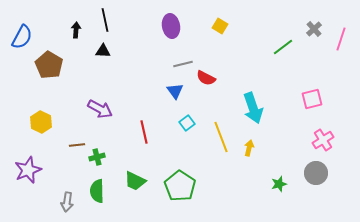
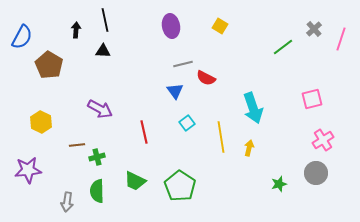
yellow line: rotated 12 degrees clockwise
purple star: rotated 16 degrees clockwise
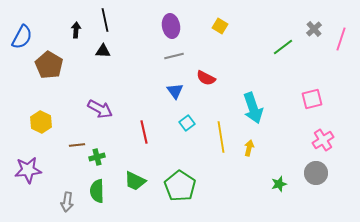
gray line: moved 9 px left, 8 px up
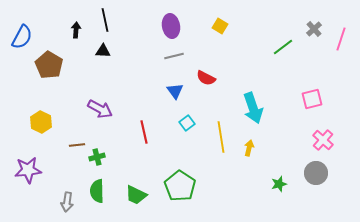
pink cross: rotated 15 degrees counterclockwise
green trapezoid: moved 1 px right, 14 px down
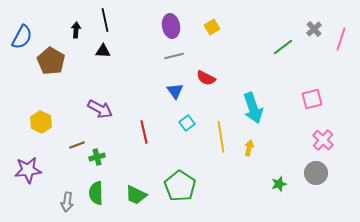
yellow square: moved 8 px left, 1 px down; rotated 28 degrees clockwise
brown pentagon: moved 2 px right, 4 px up
brown line: rotated 14 degrees counterclockwise
green semicircle: moved 1 px left, 2 px down
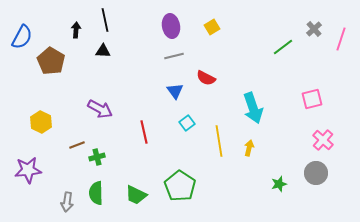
yellow line: moved 2 px left, 4 px down
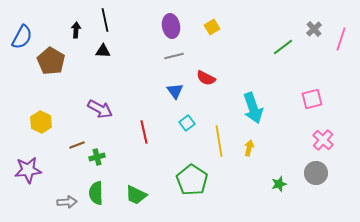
green pentagon: moved 12 px right, 6 px up
gray arrow: rotated 102 degrees counterclockwise
